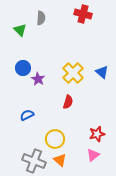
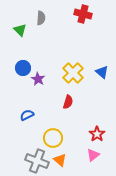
red star: rotated 21 degrees counterclockwise
yellow circle: moved 2 px left, 1 px up
gray cross: moved 3 px right
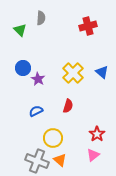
red cross: moved 5 px right, 12 px down; rotated 30 degrees counterclockwise
red semicircle: moved 4 px down
blue semicircle: moved 9 px right, 4 px up
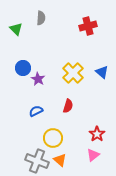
green triangle: moved 4 px left, 1 px up
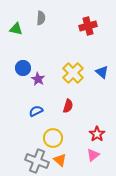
green triangle: rotated 32 degrees counterclockwise
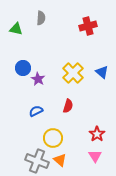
pink triangle: moved 2 px right, 1 px down; rotated 24 degrees counterclockwise
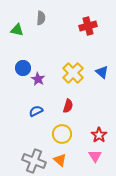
green triangle: moved 1 px right, 1 px down
red star: moved 2 px right, 1 px down
yellow circle: moved 9 px right, 4 px up
gray cross: moved 3 px left
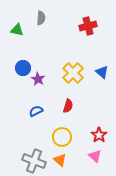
yellow circle: moved 3 px down
pink triangle: rotated 16 degrees counterclockwise
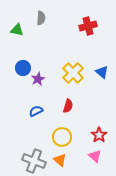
purple star: rotated 16 degrees clockwise
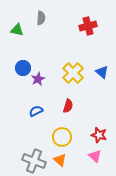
red star: rotated 21 degrees counterclockwise
